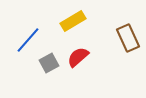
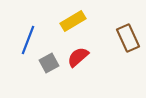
blue line: rotated 20 degrees counterclockwise
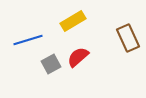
blue line: rotated 52 degrees clockwise
gray square: moved 2 px right, 1 px down
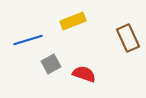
yellow rectangle: rotated 10 degrees clockwise
red semicircle: moved 6 px right, 17 px down; rotated 60 degrees clockwise
